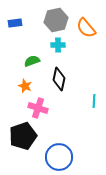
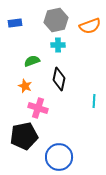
orange semicircle: moved 4 px right, 2 px up; rotated 70 degrees counterclockwise
black pentagon: moved 1 px right; rotated 8 degrees clockwise
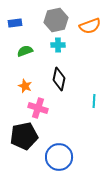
green semicircle: moved 7 px left, 10 px up
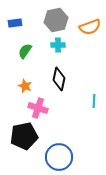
orange semicircle: moved 1 px down
green semicircle: rotated 35 degrees counterclockwise
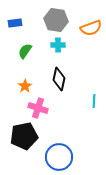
gray hexagon: rotated 20 degrees clockwise
orange semicircle: moved 1 px right, 1 px down
orange star: rotated 16 degrees clockwise
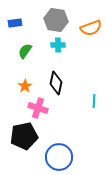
black diamond: moved 3 px left, 4 px down
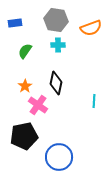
pink cross: moved 3 px up; rotated 18 degrees clockwise
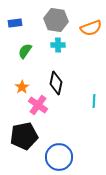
orange star: moved 3 px left, 1 px down
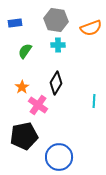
black diamond: rotated 20 degrees clockwise
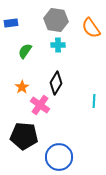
blue rectangle: moved 4 px left
orange semicircle: rotated 75 degrees clockwise
pink cross: moved 2 px right
black pentagon: rotated 16 degrees clockwise
